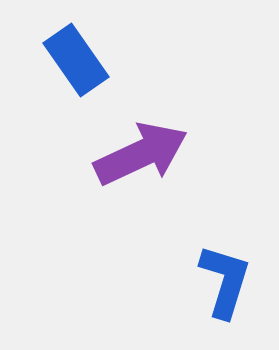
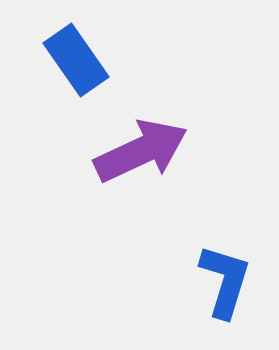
purple arrow: moved 3 px up
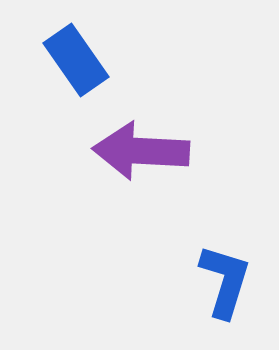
purple arrow: rotated 152 degrees counterclockwise
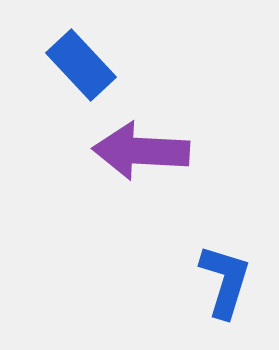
blue rectangle: moved 5 px right, 5 px down; rotated 8 degrees counterclockwise
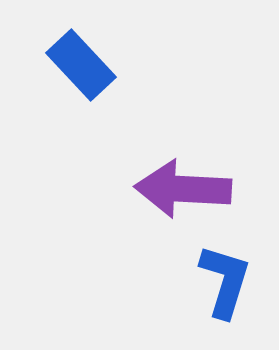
purple arrow: moved 42 px right, 38 px down
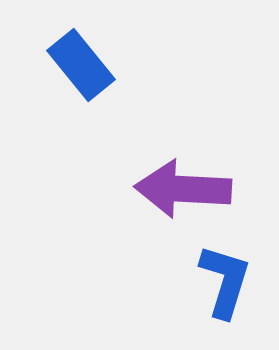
blue rectangle: rotated 4 degrees clockwise
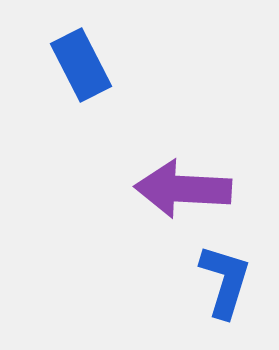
blue rectangle: rotated 12 degrees clockwise
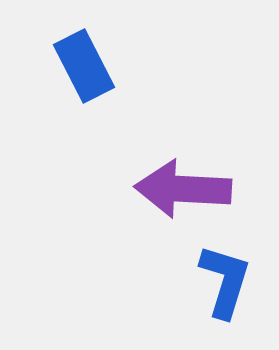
blue rectangle: moved 3 px right, 1 px down
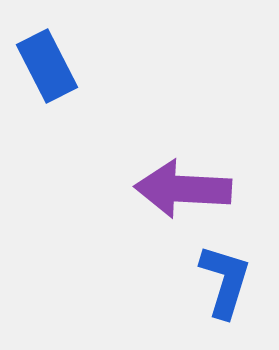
blue rectangle: moved 37 px left
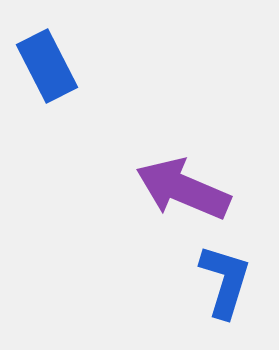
purple arrow: rotated 20 degrees clockwise
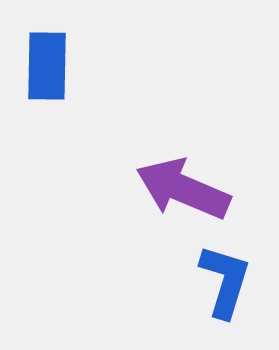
blue rectangle: rotated 28 degrees clockwise
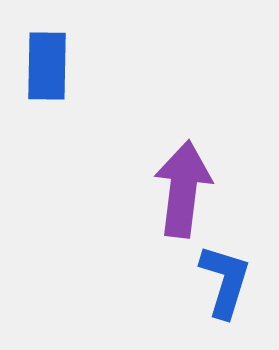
purple arrow: rotated 74 degrees clockwise
